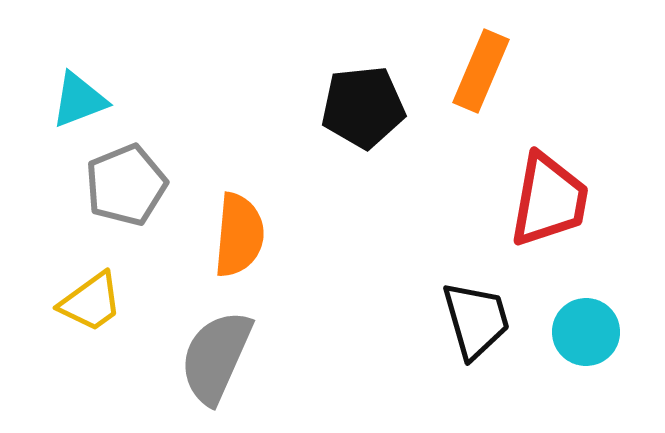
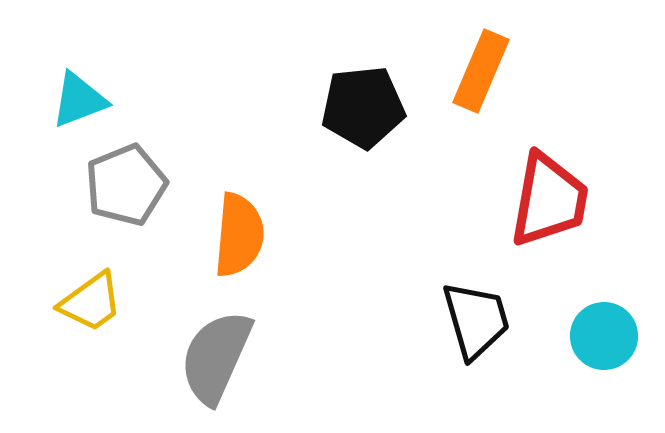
cyan circle: moved 18 px right, 4 px down
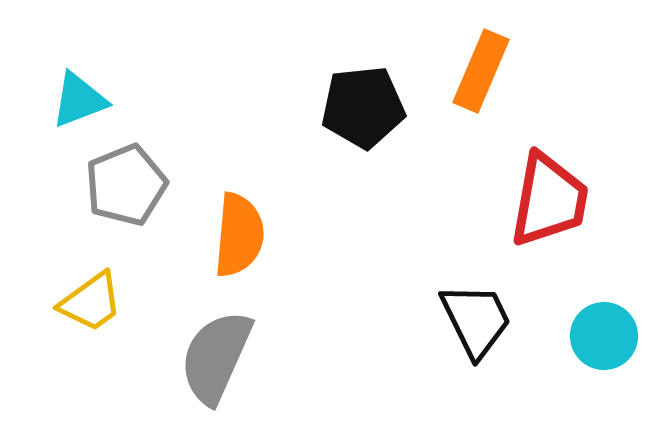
black trapezoid: rotated 10 degrees counterclockwise
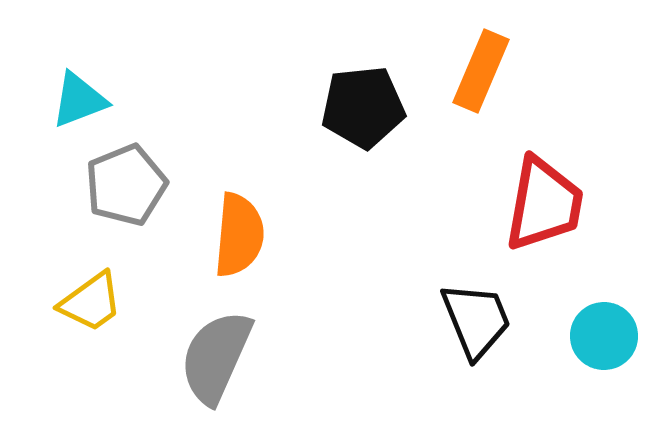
red trapezoid: moved 5 px left, 4 px down
black trapezoid: rotated 4 degrees clockwise
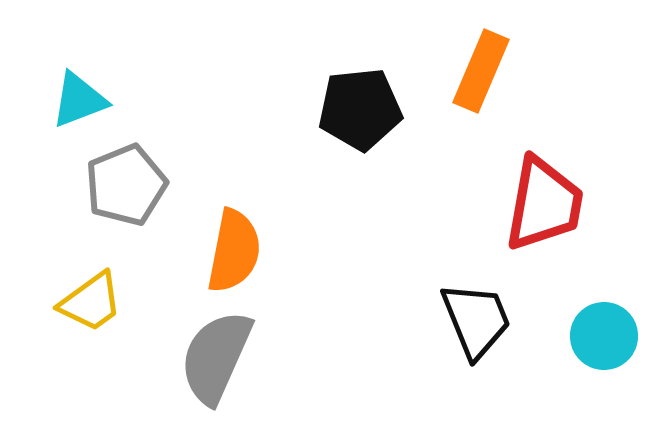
black pentagon: moved 3 px left, 2 px down
orange semicircle: moved 5 px left, 16 px down; rotated 6 degrees clockwise
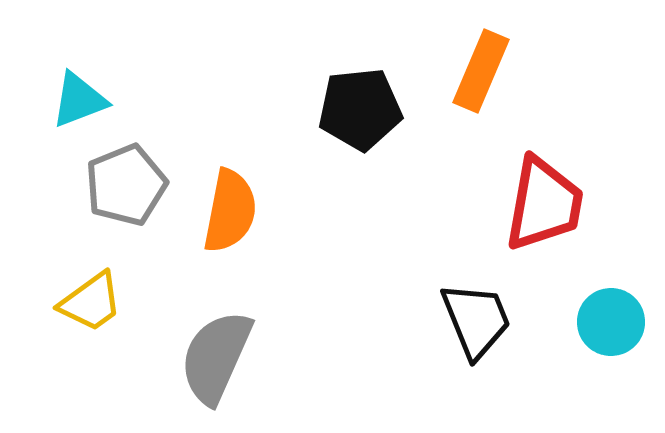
orange semicircle: moved 4 px left, 40 px up
cyan circle: moved 7 px right, 14 px up
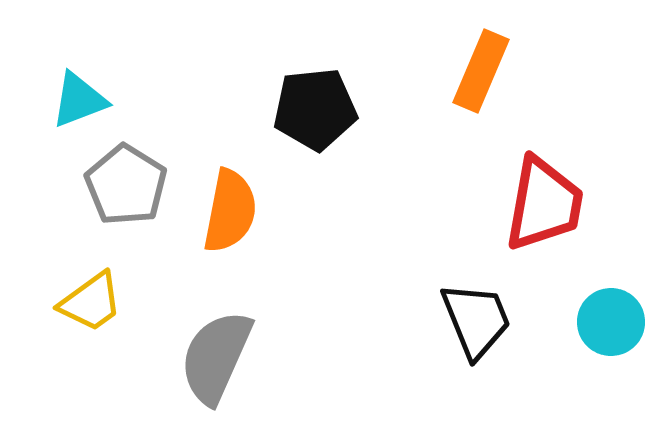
black pentagon: moved 45 px left
gray pentagon: rotated 18 degrees counterclockwise
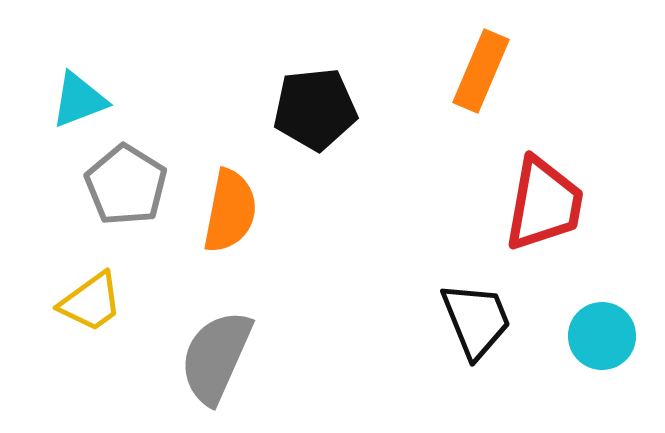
cyan circle: moved 9 px left, 14 px down
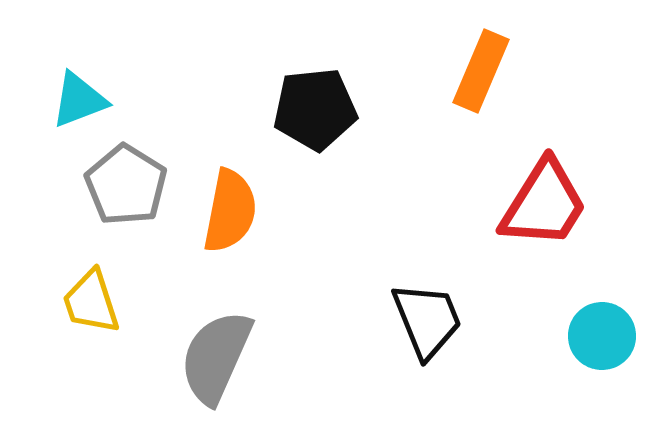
red trapezoid: rotated 22 degrees clockwise
yellow trapezoid: rotated 108 degrees clockwise
black trapezoid: moved 49 px left
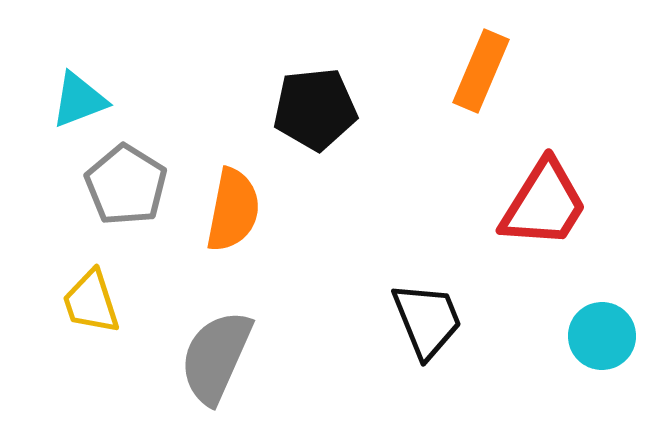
orange semicircle: moved 3 px right, 1 px up
